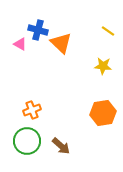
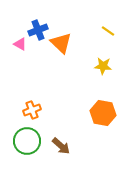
blue cross: rotated 36 degrees counterclockwise
orange hexagon: rotated 20 degrees clockwise
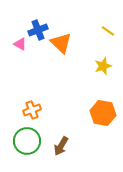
yellow star: rotated 24 degrees counterclockwise
brown arrow: rotated 78 degrees clockwise
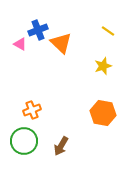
green circle: moved 3 px left
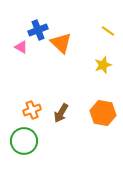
pink triangle: moved 1 px right, 3 px down
yellow star: moved 1 px up
brown arrow: moved 33 px up
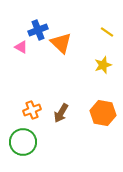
yellow line: moved 1 px left, 1 px down
green circle: moved 1 px left, 1 px down
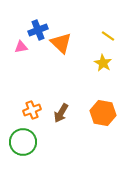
yellow line: moved 1 px right, 4 px down
pink triangle: rotated 40 degrees counterclockwise
yellow star: moved 2 px up; rotated 24 degrees counterclockwise
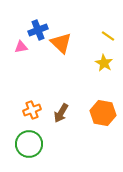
yellow star: moved 1 px right
green circle: moved 6 px right, 2 px down
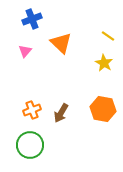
blue cross: moved 6 px left, 11 px up
pink triangle: moved 4 px right, 4 px down; rotated 40 degrees counterclockwise
orange hexagon: moved 4 px up
green circle: moved 1 px right, 1 px down
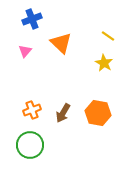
orange hexagon: moved 5 px left, 4 px down
brown arrow: moved 2 px right
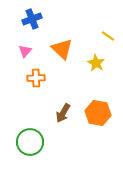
orange triangle: moved 1 px right, 6 px down
yellow star: moved 8 px left
orange cross: moved 4 px right, 32 px up; rotated 18 degrees clockwise
green circle: moved 3 px up
